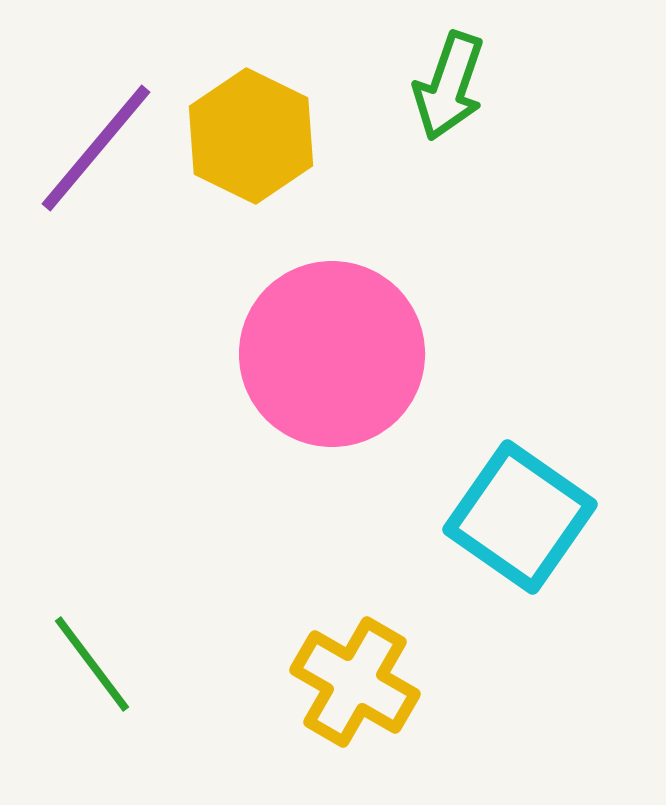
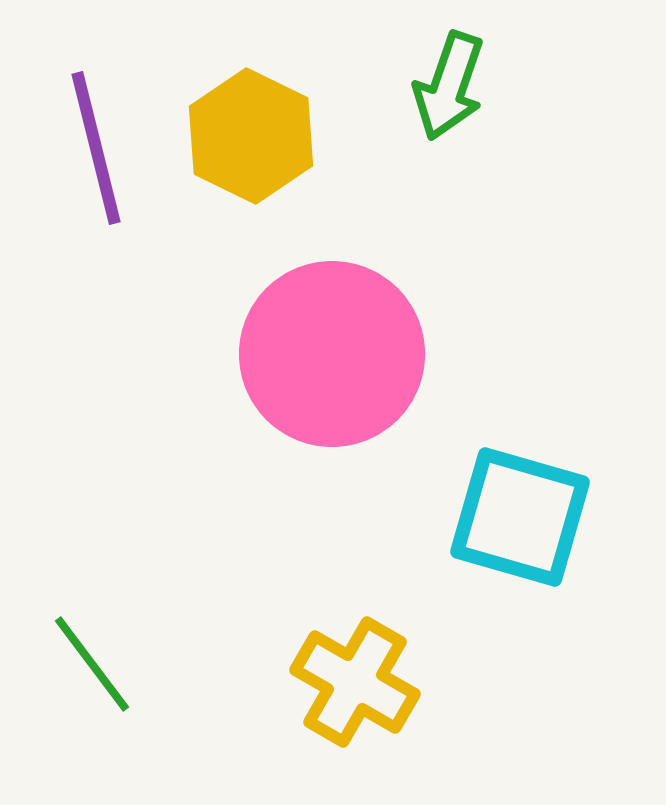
purple line: rotated 54 degrees counterclockwise
cyan square: rotated 19 degrees counterclockwise
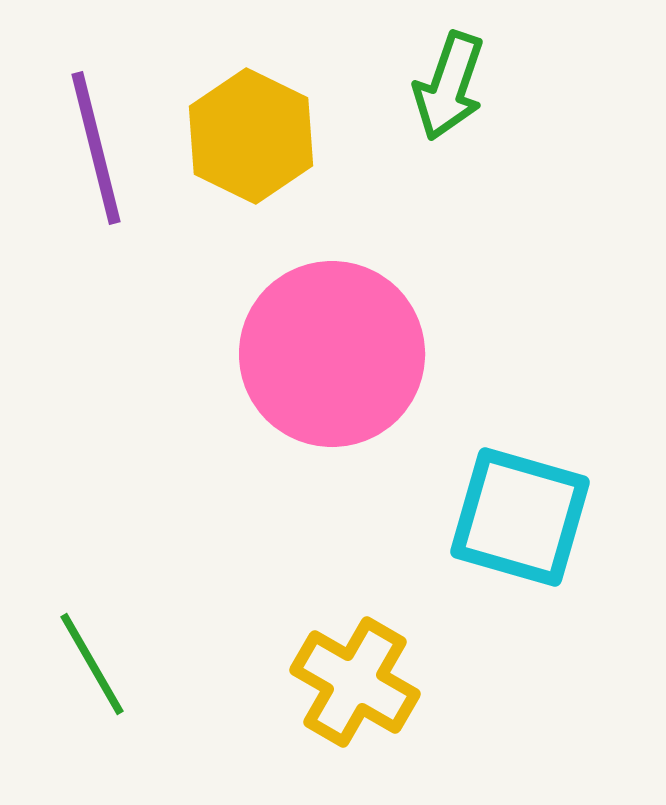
green line: rotated 7 degrees clockwise
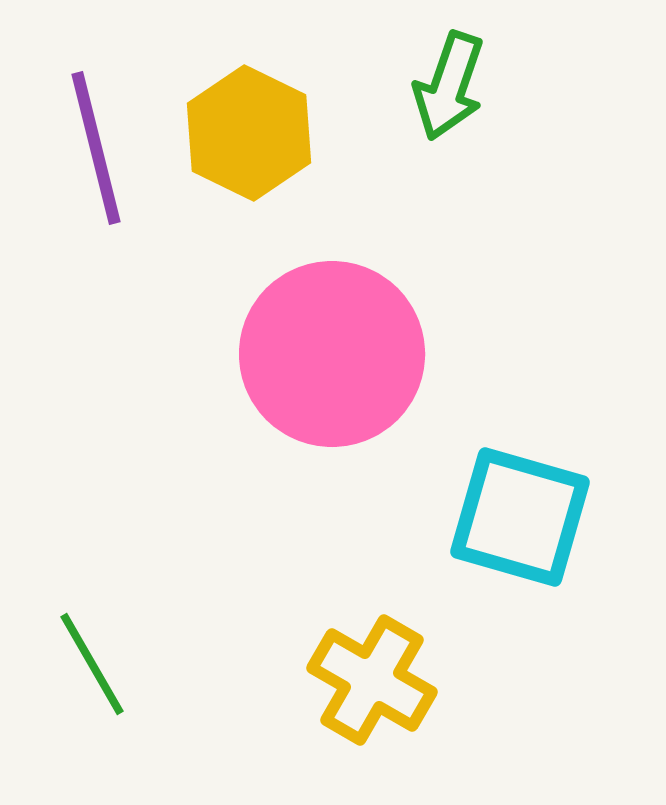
yellow hexagon: moved 2 px left, 3 px up
yellow cross: moved 17 px right, 2 px up
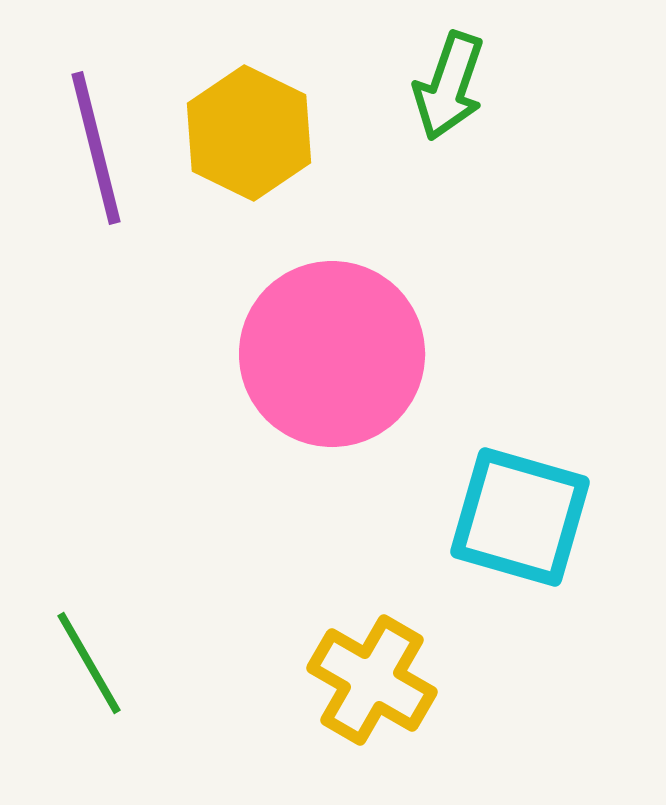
green line: moved 3 px left, 1 px up
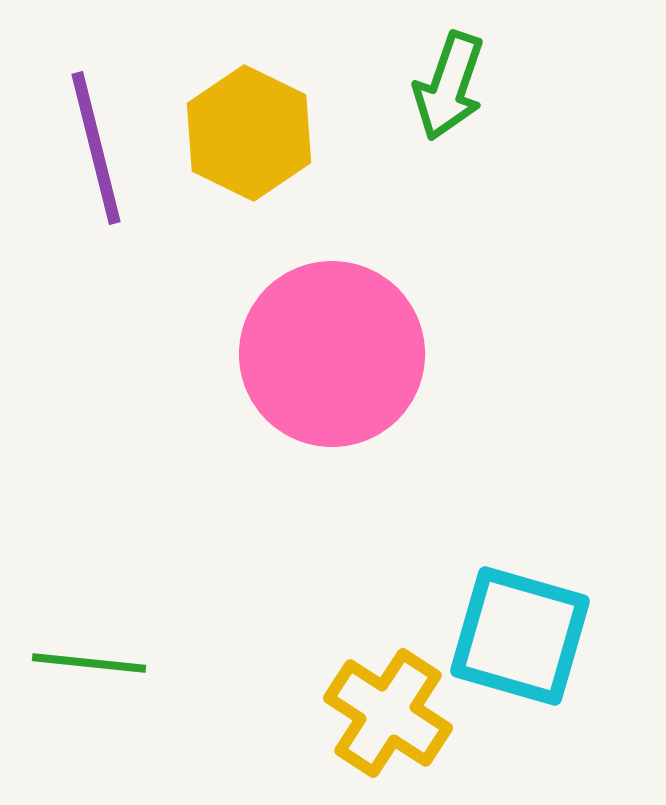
cyan square: moved 119 px down
green line: rotated 54 degrees counterclockwise
yellow cross: moved 16 px right, 33 px down; rotated 3 degrees clockwise
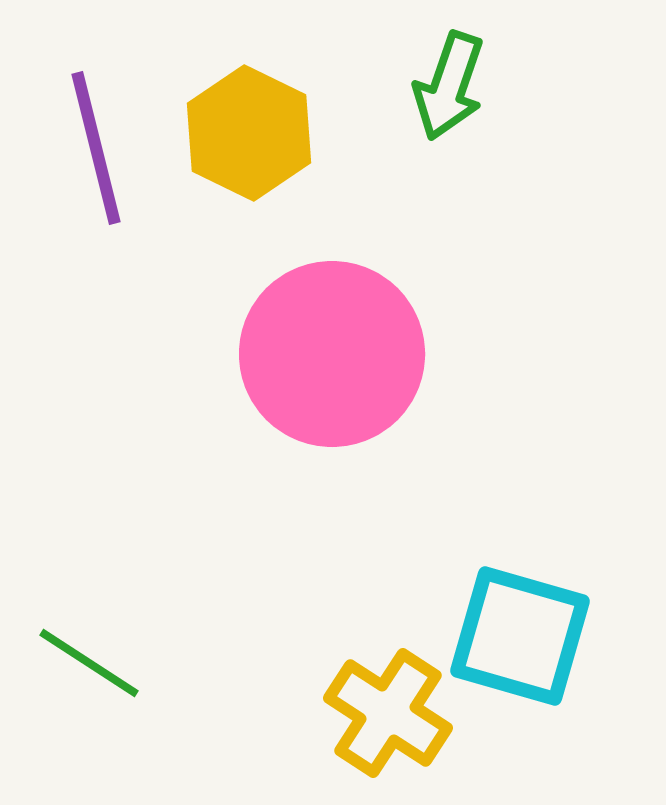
green line: rotated 27 degrees clockwise
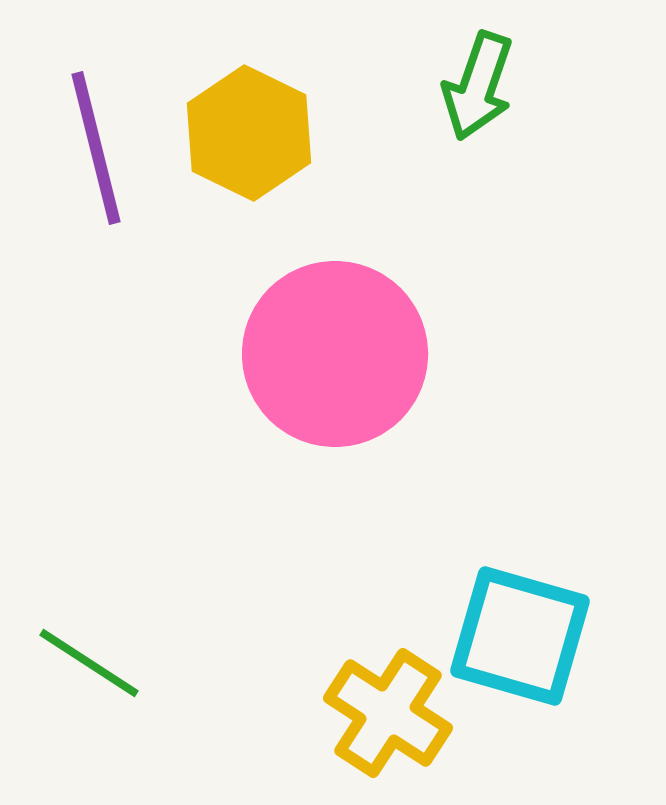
green arrow: moved 29 px right
pink circle: moved 3 px right
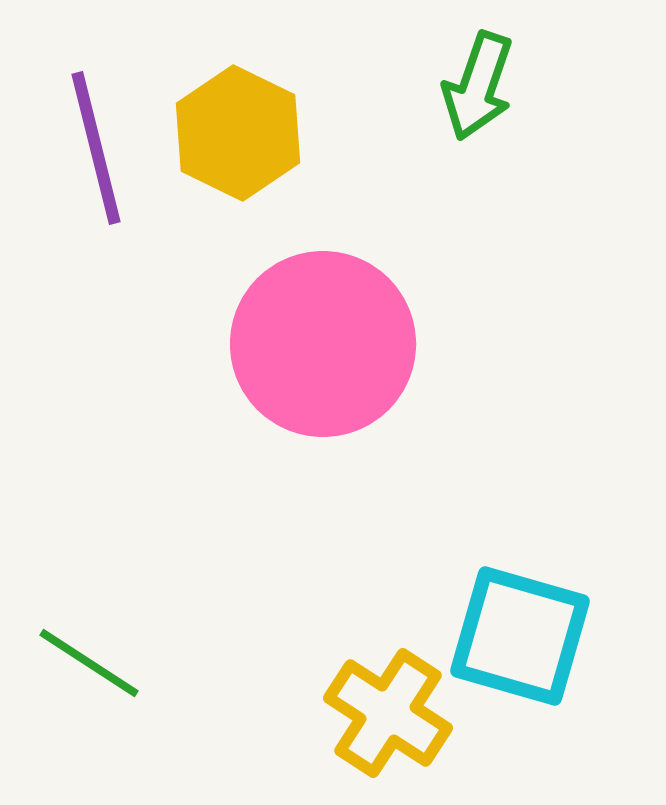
yellow hexagon: moved 11 px left
pink circle: moved 12 px left, 10 px up
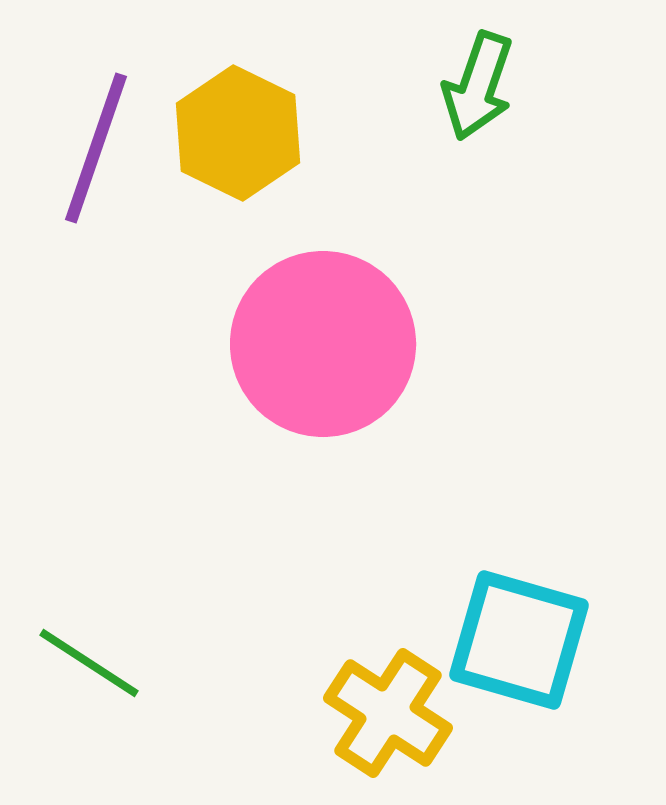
purple line: rotated 33 degrees clockwise
cyan square: moved 1 px left, 4 px down
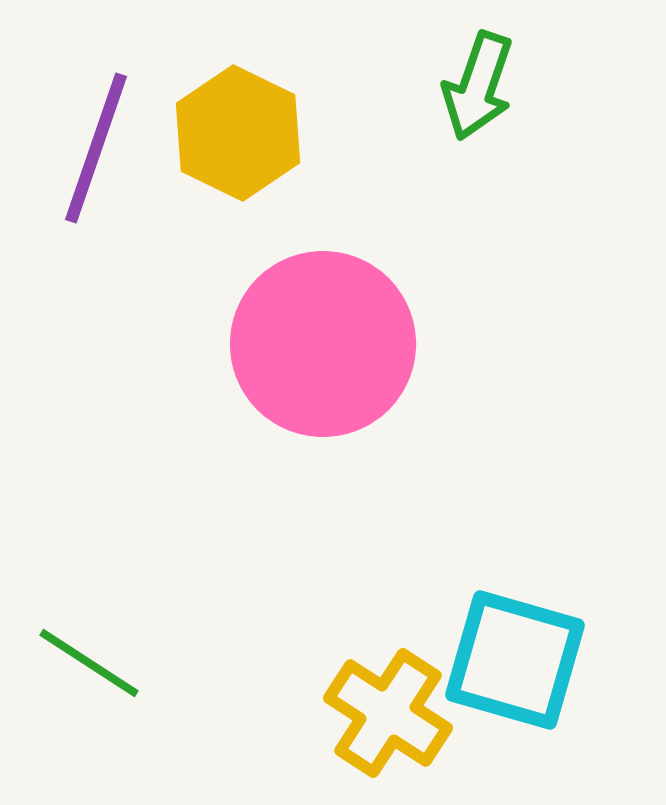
cyan square: moved 4 px left, 20 px down
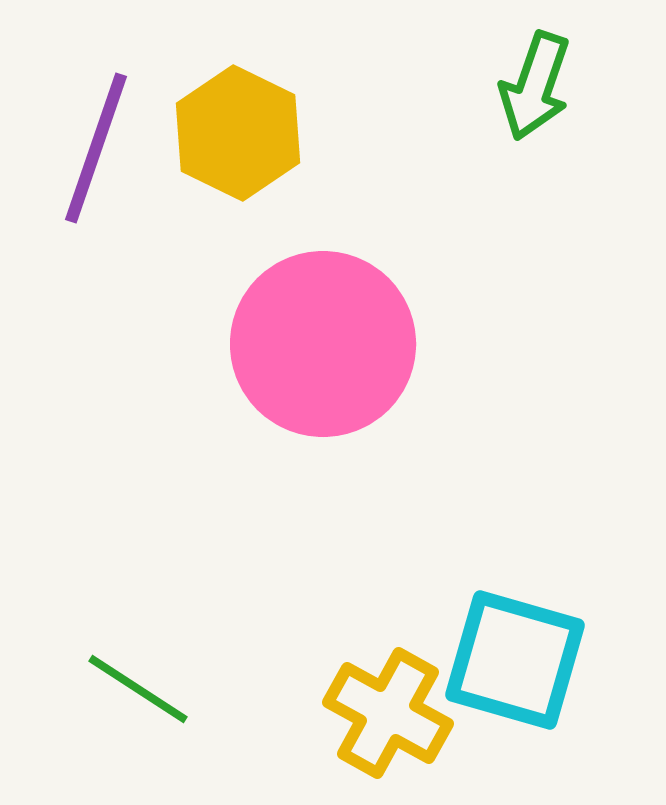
green arrow: moved 57 px right
green line: moved 49 px right, 26 px down
yellow cross: rotated 4 degrees counterclockwise
